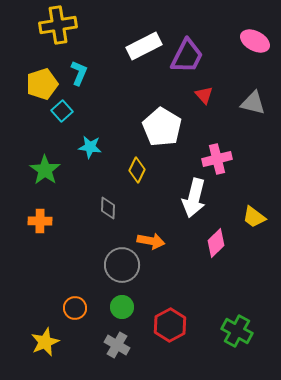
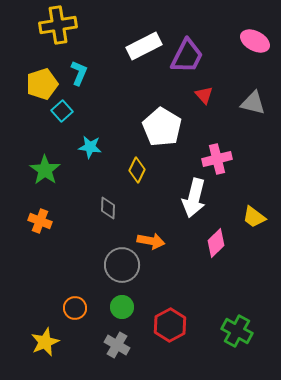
orange cross: rotated 20 degrees clockwise
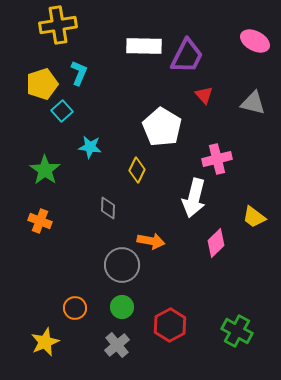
white rectangle: rotated 28 degrees clockwise
gray cross: rotated 20 degrees clockwise
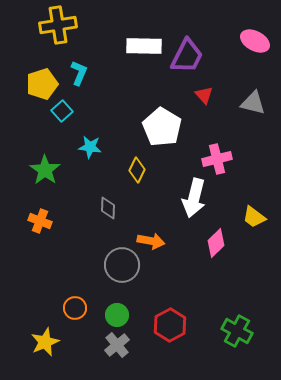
green circle: moved 5 px left, 8 px down
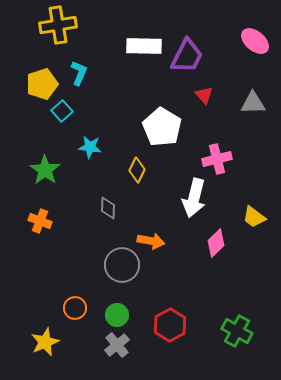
pink ellipse: rotated 12 degrees clockwise
gray triangle: rotated 16 degrees counterclockwise
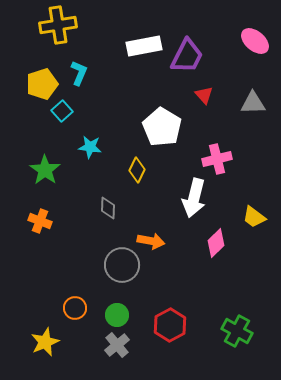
white rectangle: rotated 12 degrees counterclockwise
